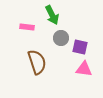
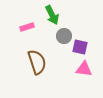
pink rectangle: rotated 24 degrees counterclockwise
gray circle: moved 3 px right, 2 px up
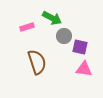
green arrow: moved 3 px down; rotated 36 degrees counterclockwise
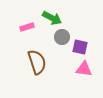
gray circle: moved 2 px left, 1 px down
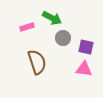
gray circle: moved 1 px right, 1 px down
purple square: moved 6 px right
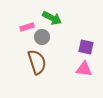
gray circle: moved 21 px left, 1 px up
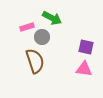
brown semicircle: moved 2 px left, 1 px up
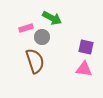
pink rectangle: moved 1 px left, 1 px down
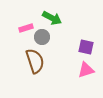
pink triangle: moved 2 px right, 1 px down; rotated 24 degrees counterclockwise
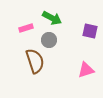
gray circle: moved 7 px right, 3 px down
purple square: moved 4 px right, 16 px up
